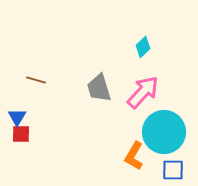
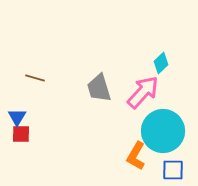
cyan diamond: moved 18 px right, 16 px down
brown line: moved 1 px left, 2 px up
cyan circle: moved 1 px left, 1 px up
orange L-shape: moved 2 px right
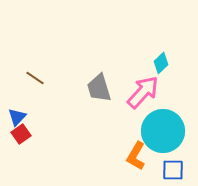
brown line: rotated 18 degrees clockwise
blue triangle: rotated 12 degrees clockwise
red square: rotated 36 degrees counterclockwise
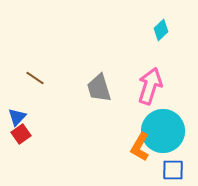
cyan diamond: moved 33 px up
pink arrow: moved 7 px right, 6 px up; rotated 24 degrees counterclockwise
orange L-shape: moved 4 px right, 9 px up
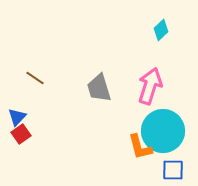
orange L-shape: rotated 44 degrees counterclockwise
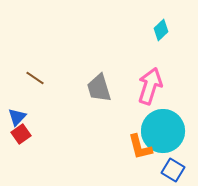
blue square: rotated 30 degrees clockwise
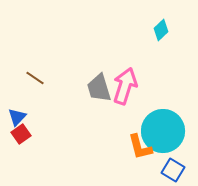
pink arrow: moved 25 px left
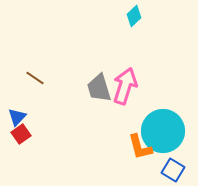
cyan diamond: moved 27 px left, 14 px up
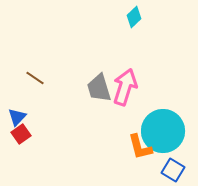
cyan diamond: moved 1 px down
pink arrow: moved 1 px down
